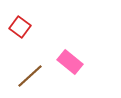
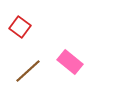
brown line: moved 2 px left, 5 px up
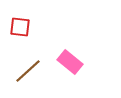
red square: rotated 30 degrees counterclockwise
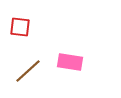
pink rectangle: rotated 30 degrees counterclockwise
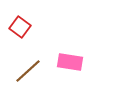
red square: rotated 30 degrees clockwise
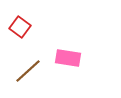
pink rectangle: moved 2 px left, 4 px up
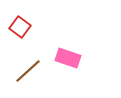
pink rectangle: rotated 10 degrees clockwise
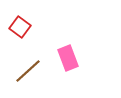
pink rectangle: rotated 50 degrees clockwise
